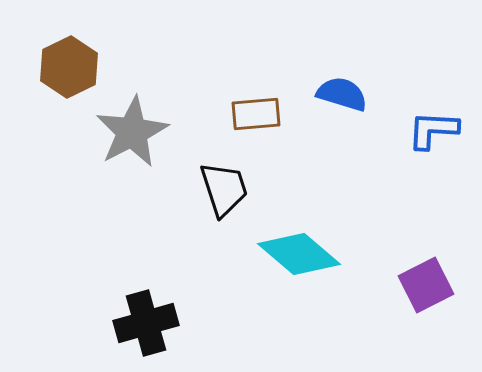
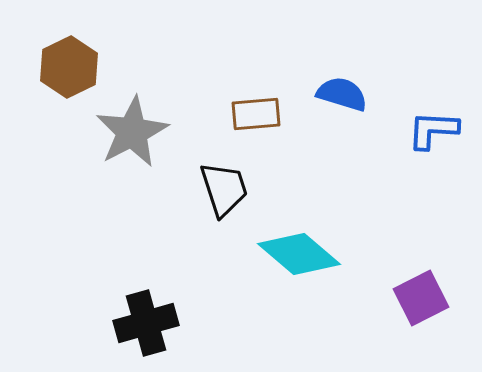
purple square: moved 5 px left, 13 px down
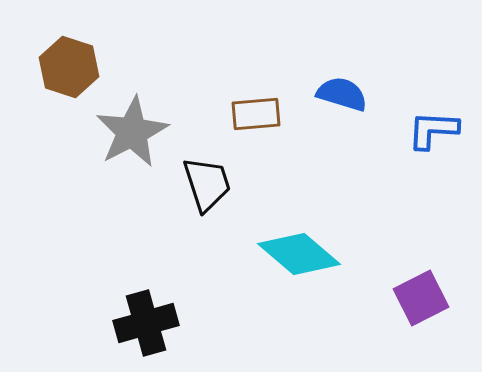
brown hexagon: rotated 16 degrees counterclockwise
black trapezoid: moved 17 px left, 5 px up
